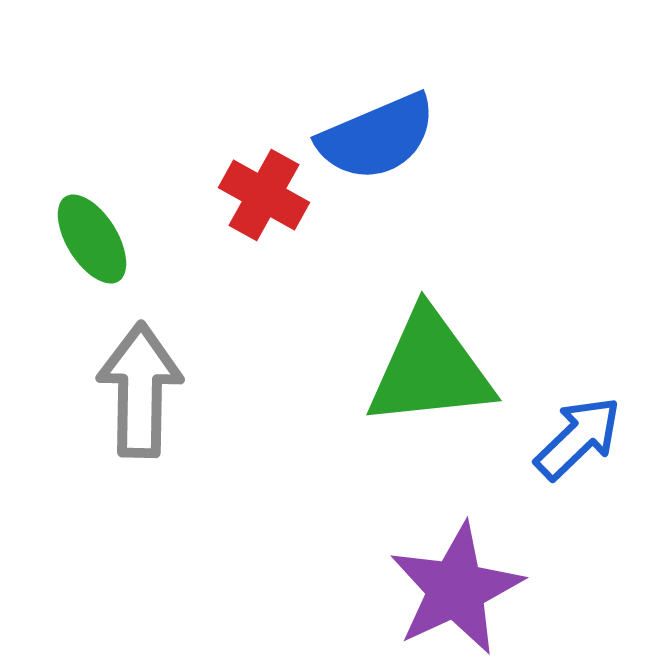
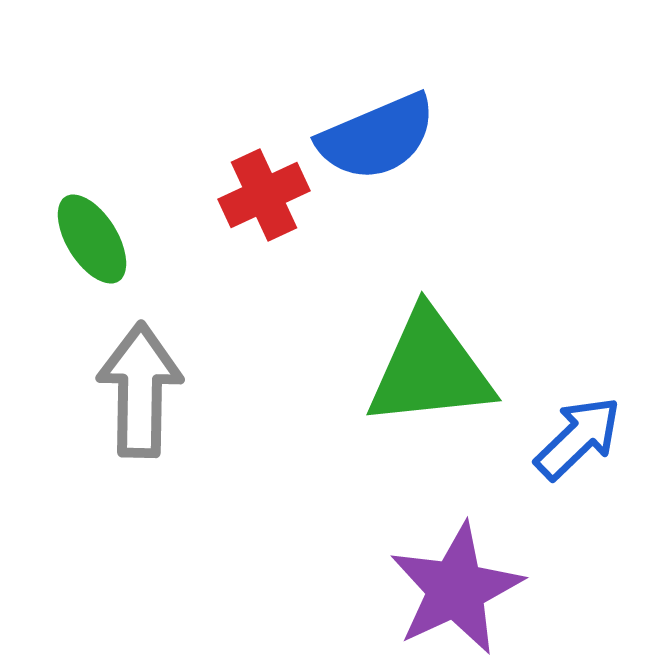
red cross: rotated 36 degrees clockwise
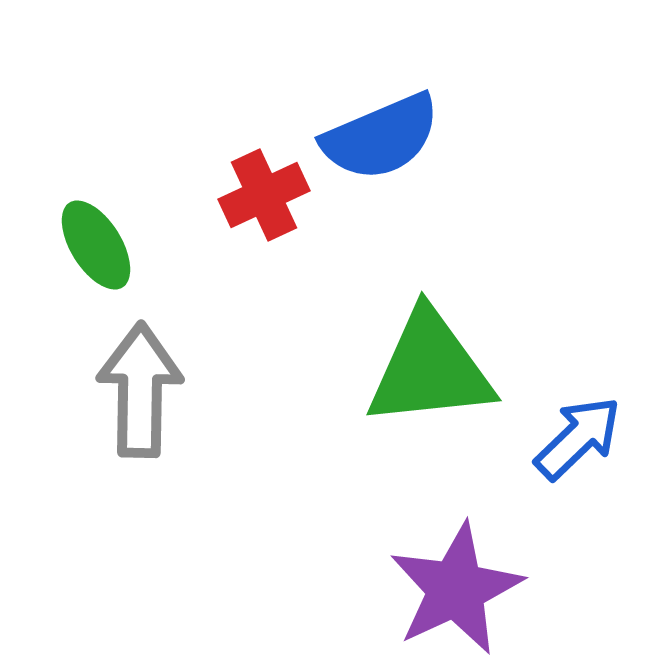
blue semicircle: moved 4 px right
green ellipse: moved 4 px right, 6 px down
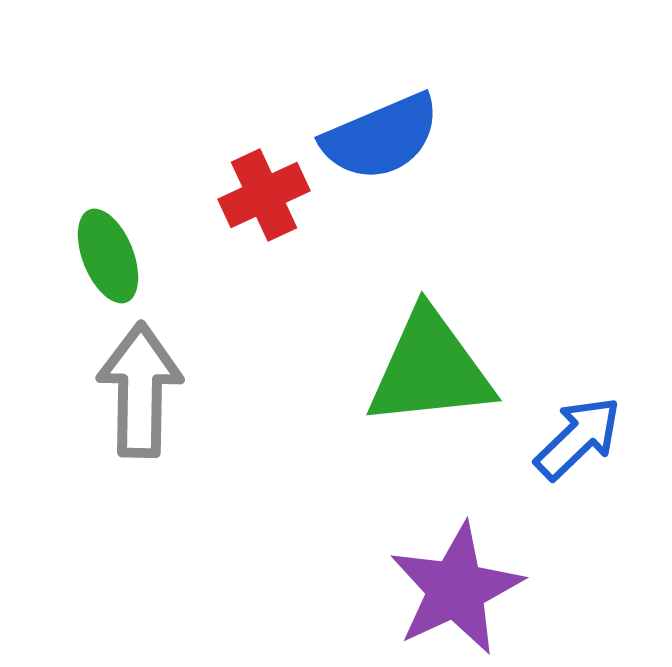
green ellipse: moved 12 px right, 11 px down; rotated 10 degrees clockwise
